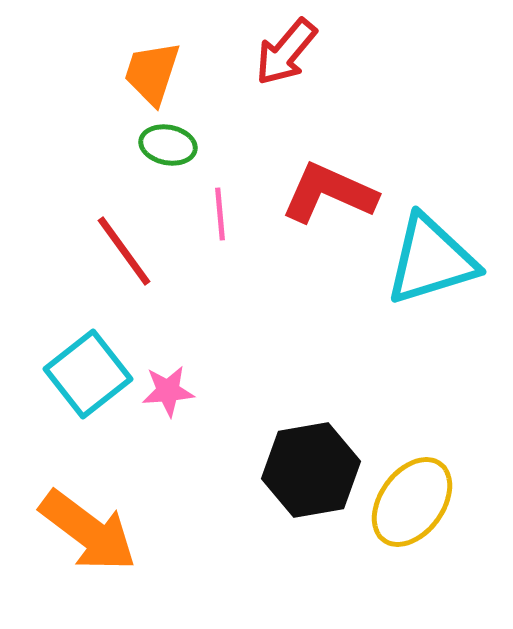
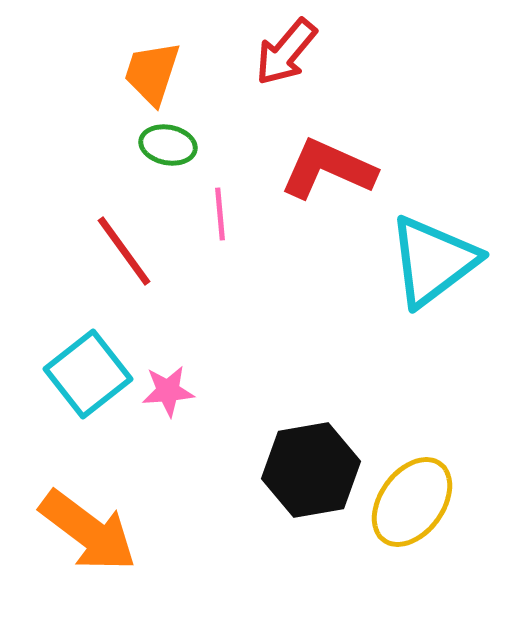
red L-shape: moved 1 px left, 24 px up
cyan triangle: moved 2 px right, 1 px down; rotated 20 degrees counterclockwise
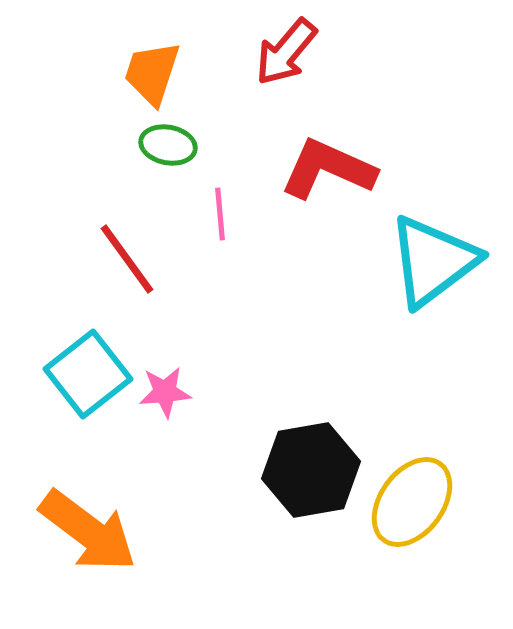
red line: moved 3 px right, 8 px down
pink star: moved 3 px left, 1 px down
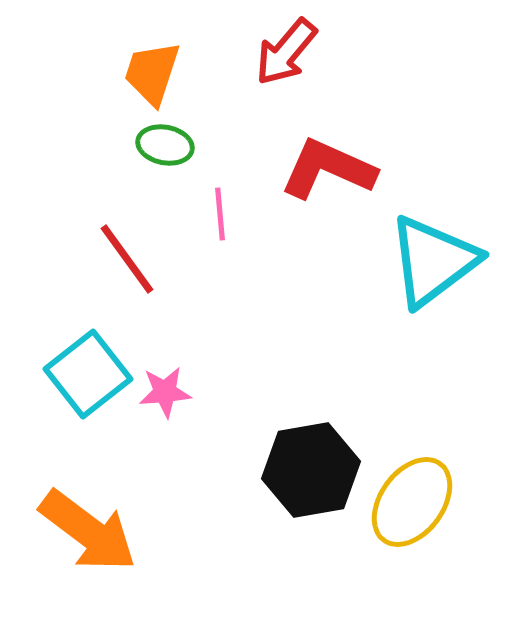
green ellipse: moved 3 px left
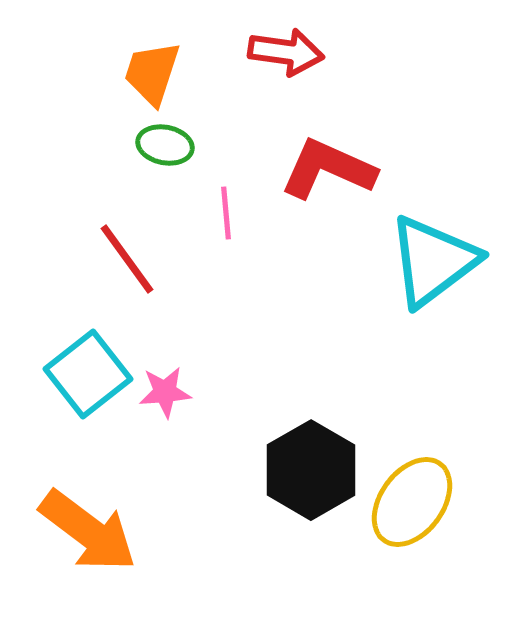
red arrow: rotated 122 degrees counterclockwise
pink line: moved 6 px right, 1 px up
black hexagon: rotated 20 degrees counterclockwise
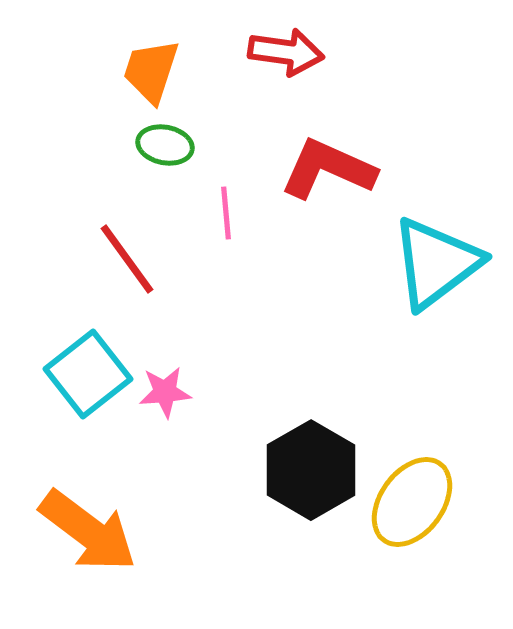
orange trapezoid: moved 1 px left, 2 px up
cyan triangle: moved 3 px right, 2 px down
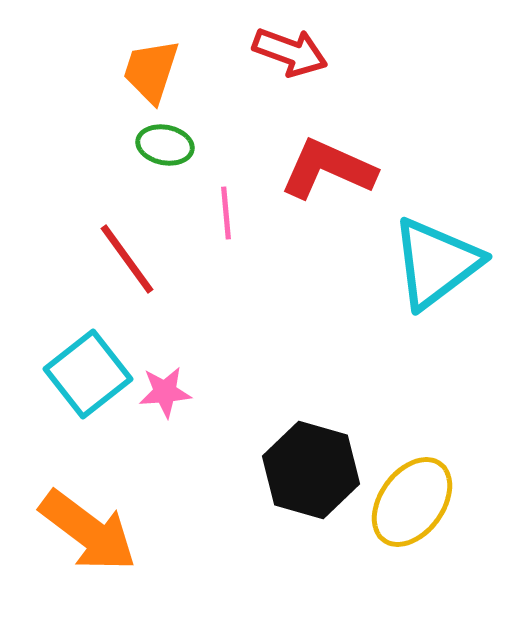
red arrow: moved 4 px right; rotated 12 degrees clockwise
black hexagon: rotated 14 degrees counterclockwise
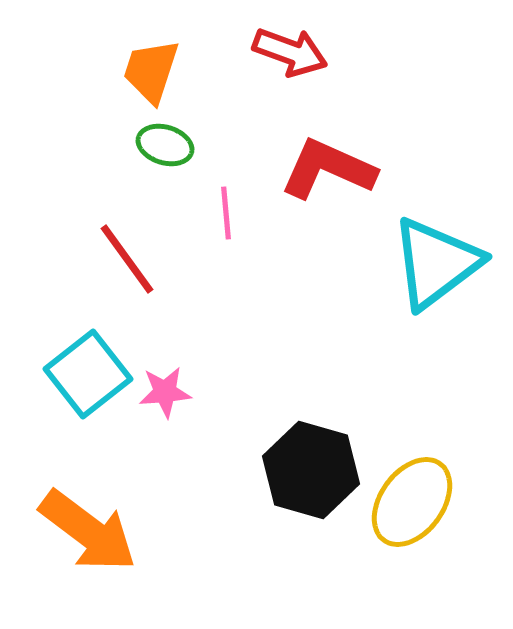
green ellipse: rotated 6 degrees clockwise
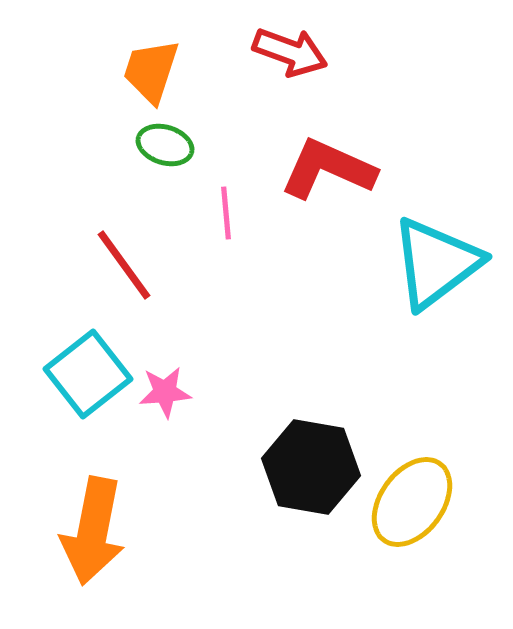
red line: moved 3 px left, 6 px down
black hexagon: moved 3 px up; rotated 6 degrees counterclockwise
orange arrow: moved 5 px right; rotated 64 degrees clockwise
